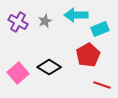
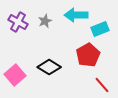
pink square: moved 3 px left, 2 px down
red line: rotated 30 degrees clockwise
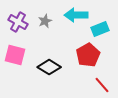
pink square: moved 20 px up; rotated 35 degrees counterclockwise
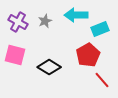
red line: moved 5 px up
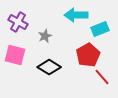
gray star: moved 15 px down
red line: moved 3 px up
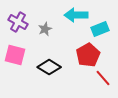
gray star: moved 7 px up
red line: moved 1 px right, 1 px down
